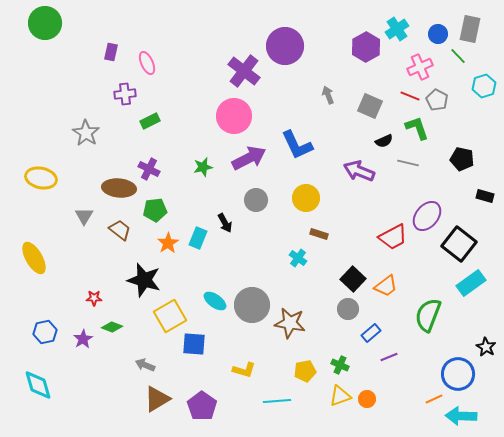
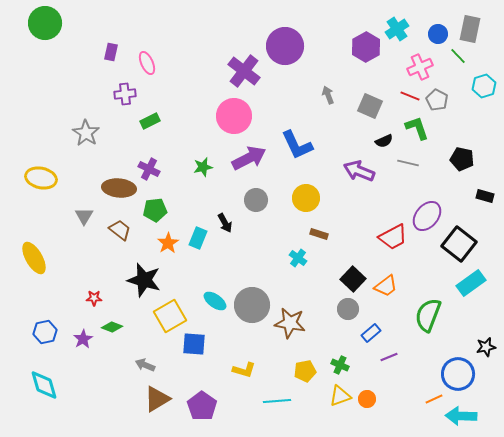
black star at (486, 347): rotated 30 degrees clockwise
cyan diamond at (38, 385): moved 6 px right
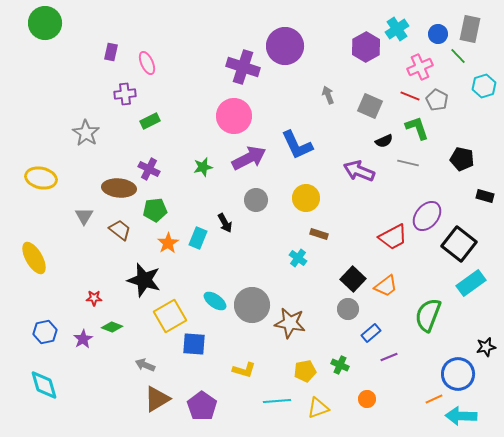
purple cross at (244, 71): moved 1 px left, 4 px up; rotated 20 degrees counterclockwise
yellow triangle at (340, 396): moved 22 px left, 12 px down
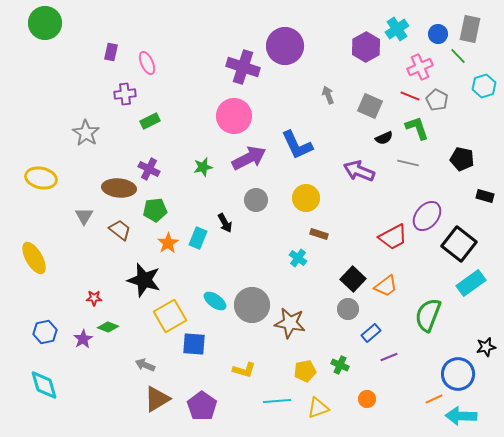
black semicircle at (384, 141): moved 3 px up
green diamond at (112, 327): moved 4 px left
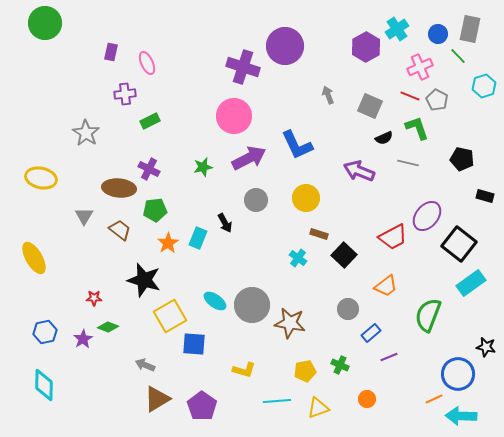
black square at (353, 279): moved 9 px left, 24 px up
black star at (486, 347): rotated 24 degrees clockwise
cyan diamond at (44, 385): rotated 16 degrees clockwise
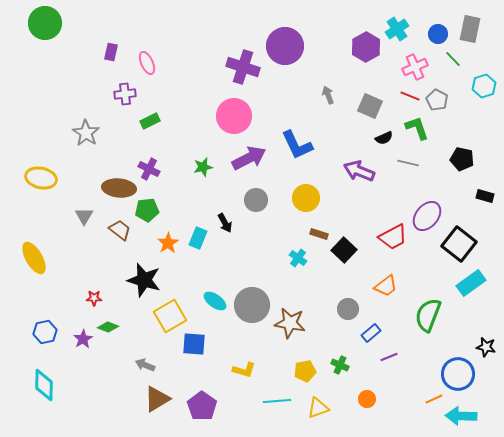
green line at (458, 56): moved 5 px left, 3 px down
pink cross at (420, 67): moved 5 px left
green pentagon at (155, 210): moved 8 px left
black square at (344, 255): moved 5 px up
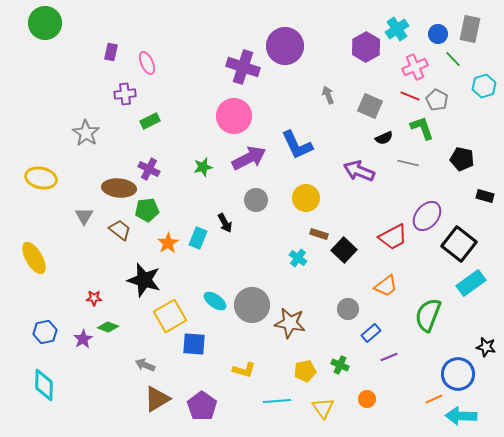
green L-shape at (417, 128): moved 5 px right
yellow triangle at (318, 408): moved 5 px right; rotated 45 degrees counterclockwise
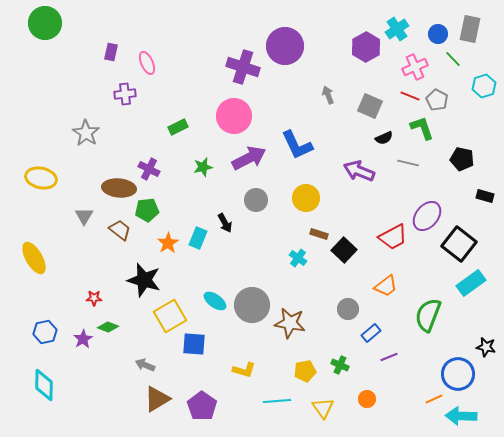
green rectangle at (150, 121): moved 28 px right, 6 px down
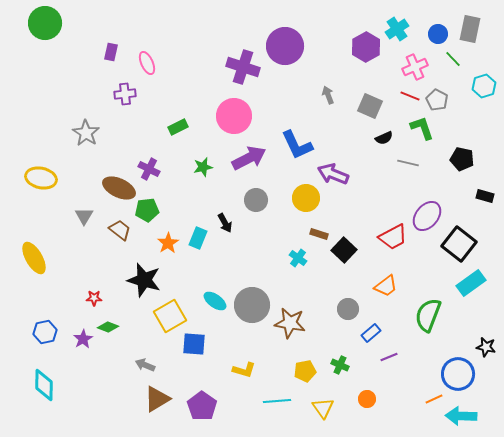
purple arrow at (359, 171): moved 26 px left, 3 px down
brown ellipse at (119, 188): rotated 20 degrees clockwise
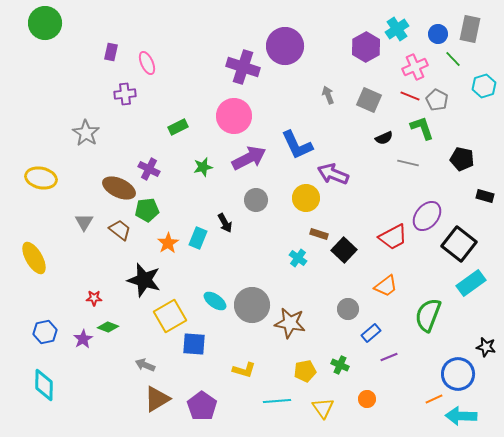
gray square at (370, 106): moved 1 px left, 6 px up
gray triangle at (84, 216): moved 6 px down
